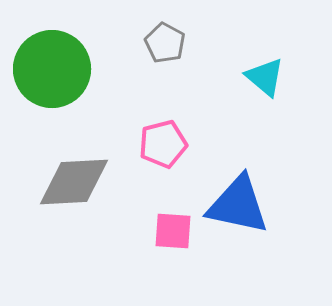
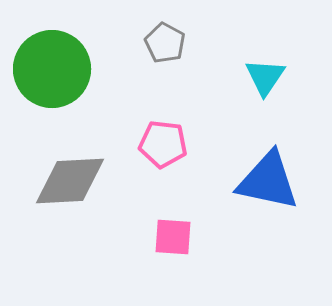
cyan triangle: rotated 24 degrees clockwise
pink pentagon: rotated 21 degrees clockwise
gray diamond: moved 4 px left, 1 px up
blue triangle: moved 30 px right, 24 px up
pink square: moved 6 px down
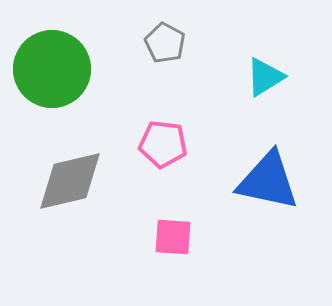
cyan triangle: rotated 24 degrees clockwise
gray diamond: rotated 10 degrees counterclockwise
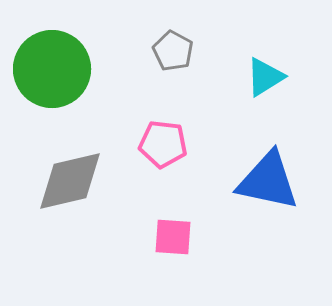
gray pentagon: moved 8 px right, 8 px down
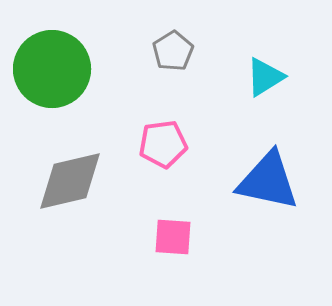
gray pentagon: rotated 12 degrees clockwise
pink pentagon: rotated 15 degrees counterclockwise
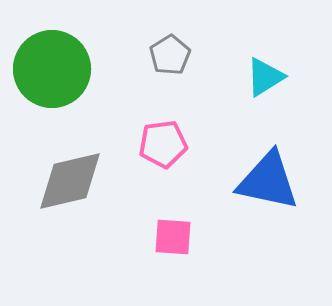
gray pentagon: moved 3 px left, 4 px down
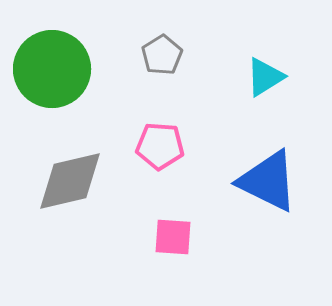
gray pentagon: moved 8 px left
pink pentagon: moved 3 px left, 2 px down; rotated 12 degrees clockwise
blue triangle: rotated 14 degrees clockwise
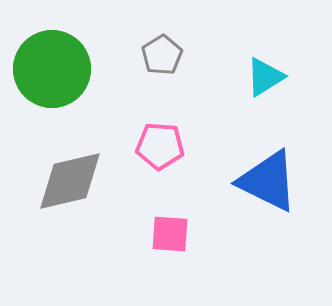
pink square: moved 3 px left, 3 px up
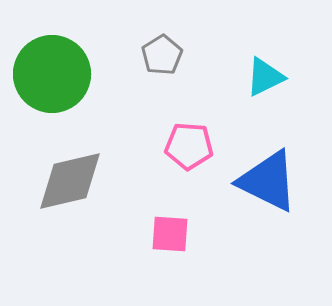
green circle: moved 5 px down
cyan triangle: rotated 6 degrees clockwise
pink pentagon: moved 29 px right
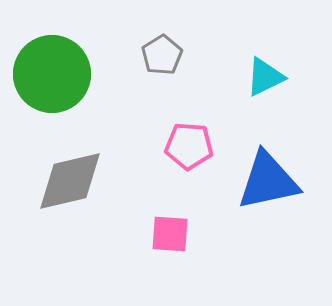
blue triangle: rotated 38 degrees counterclockwise
